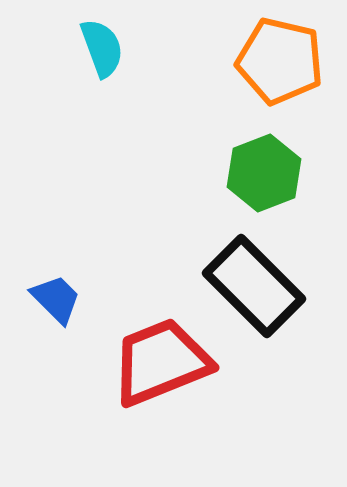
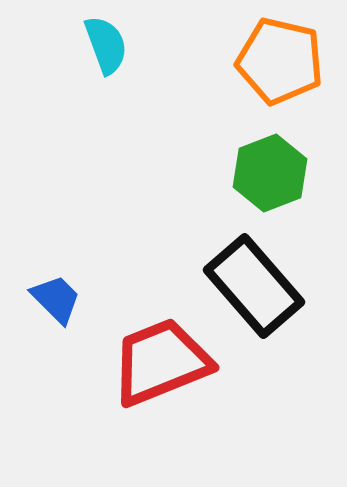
cyan semicircle: moved 4 px right, 3 px up
green hexagon: moved 6 px right
black rectangle: rotated 4 degrees clockwise
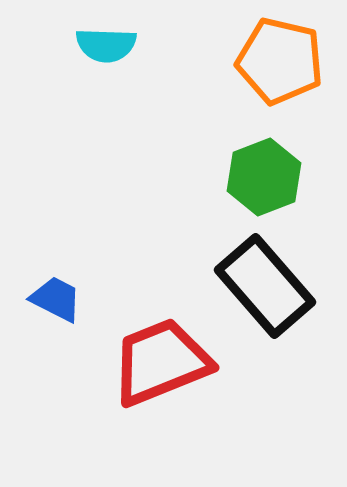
cyan semicircle: rotated 112 degrees clockwise
green hexagon: moved 6 px left, 4 px down
black rectangle: moved 11 px right
blue trapezoid: rotated 18 degrees counterclockwise
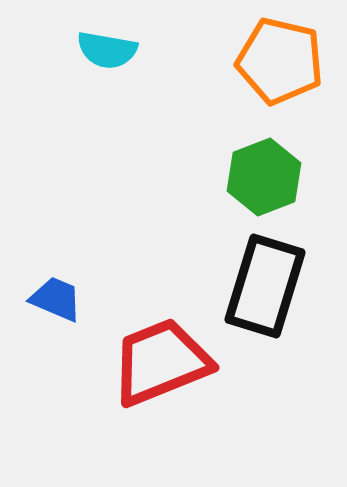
cyan semicircle: moved 1 px right, 5 px down; rotated 8 degrees clockwise
black rectangle: rotated 58 degrees clockwise
blue trapezoid: rotated 4 degrees counterclockwise
